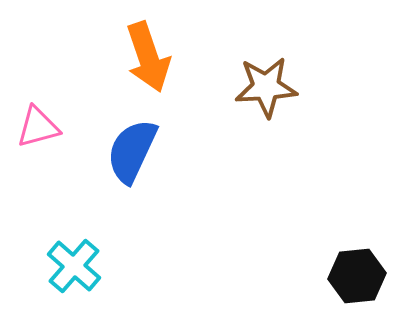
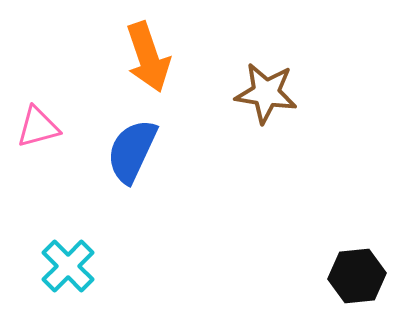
brown star: moved 6 px down; rotated 12 degrees clockwise
cyan cross: moved 6 px left; rotated 4 degrees clockwise
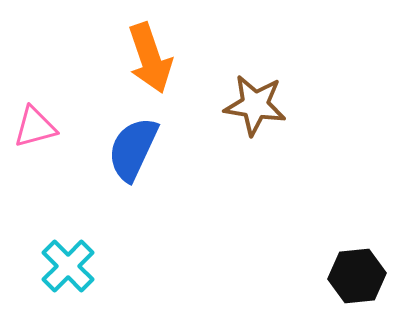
orange arrow: moved 2 px right, 1 px down
brown star: moved 11 px left, 12 px down
pink triangle: moved 3 px left
blue semicircle: moved 1 px right, 2 px up
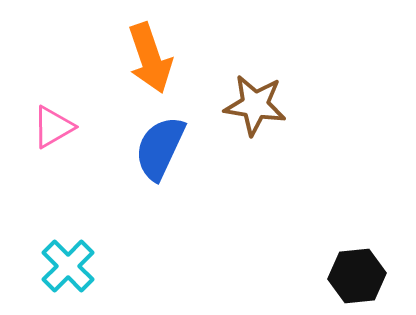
pink triangle: moved 18 px right; rotated 15 degrees counterclockwise
blue semicircle: moved 27 px right, 1 px up
